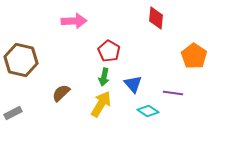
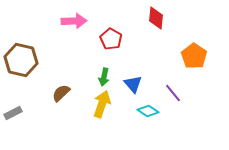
red pentagon: moved 2 px right, 12 px up
purple line: rotated 42 degrees clockwise
yellow arrow: moved 1 px right; rotated 12 degrees counterclockwise
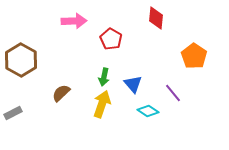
brown hexagon: rotated 16 degrees clockwise
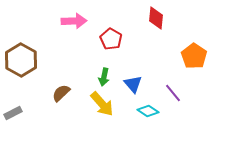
yellow arrow: rotated 120 degrees clockwise
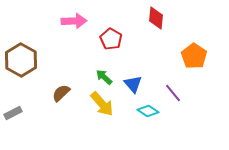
green arrow: rotated 120 degrees clockwise
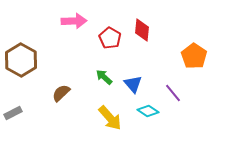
red diamond: moved 14 px left, 12 px down
red pentagon: moved 1 px left, 1 px up
yellow arrow: moved 8 px right, 14 px down
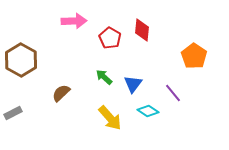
blue triangle: rotated 18 degrees clockwise
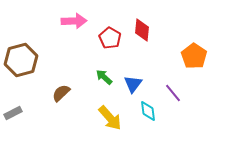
brown hexagon: rotated 16 degrees clockwise
cyan diamond: rotated 50 degrees clockwise
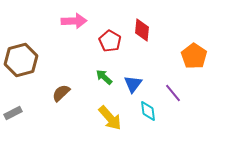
red pentagon: moved 3 px down
